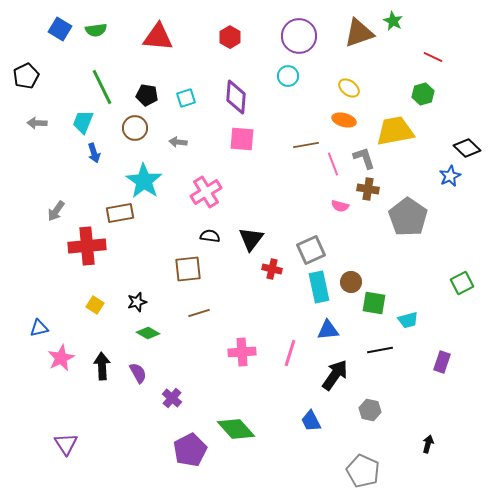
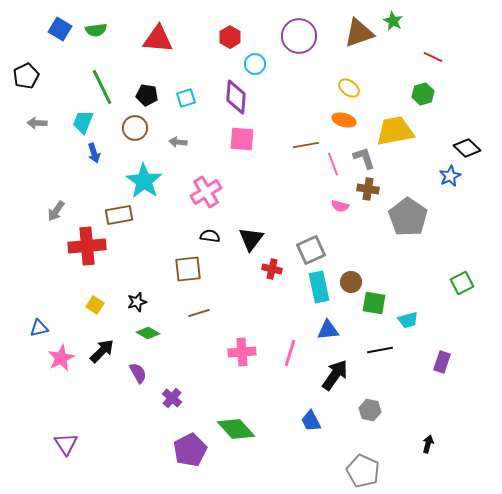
red triangle at (158, 37): moved 2 px down
cyan circle at (288, 76): moved 33 px left, 12 px up
brown rectangle at (120, 213): moved 1 px left, 2 px down
black arrow at (102, 366): moved 15 px up; rotated 48 degrees clockwise
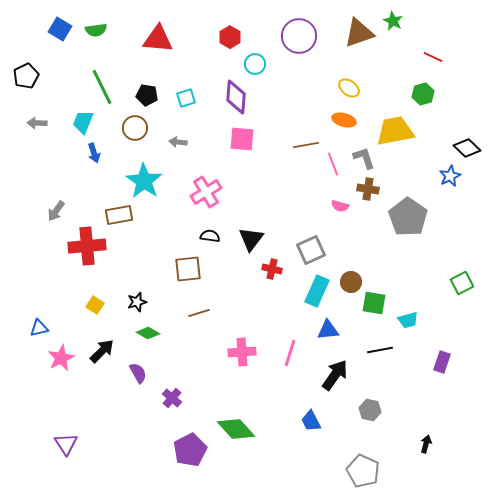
cyan rectangle at (319, 287): moved 2 px left, 4 px down; rotated 36 degrees clockwise
black arrow at (428, 444): moved 2 px left
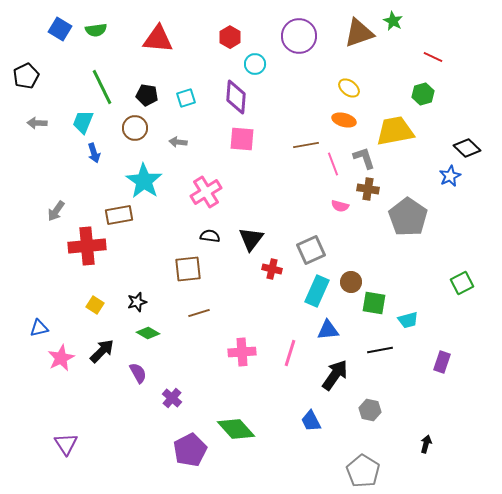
gray pentagon at (363, 471): rotated 8 degrees clockwise
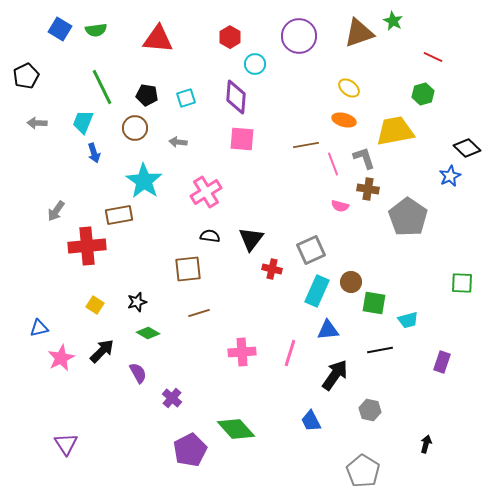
green square at (462, 283): rotated 30 degrees clockwise
